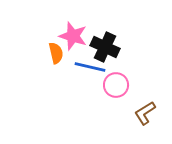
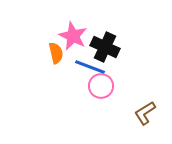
pink star: rotated 8 degrees clockwise
blue line: rotated 8 degrees clockwise
pink circle: moved 15 px left, 1 px down
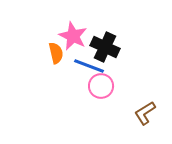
blue line: moved 1 px left, 1 px up
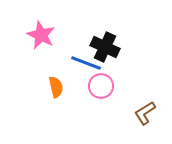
pink star: moved 32 px left, 1 px up
orange semicircle: moved 34 px down
blue line: moved 3 px left, 3 px up
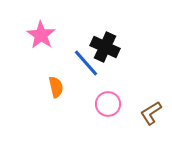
pink star: rotated 8 degrees clockwise
blue line: rotated 28 degrees clockwise
pink circle: moved 7 px right, 18 px down
brown L-shape: moved 6 px right
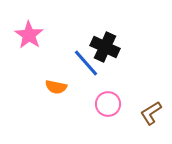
pink star: moved 12 px left
orange semicircle: rotated 115 degrees clockwise
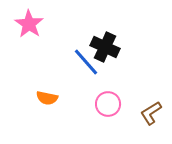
pink star: moved 11 px up
blue line: moved 1 px up
orange semicircle: moved 9 px left, 11 px down
